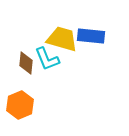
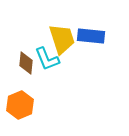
yellow trapezoid: rotated 56 degrees clockwise
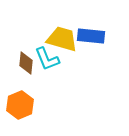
yellow trapezoid: rotated 56 degrees counterclockwise
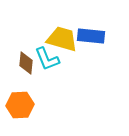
orange hexagon: rotated 20 degrees clockwise
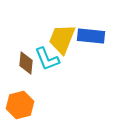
yellow trapezoid: rotated 84 degrees counterclockwise
orange hexagon: rotated 12 degrees counterclockwise
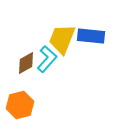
cyan L-shape: rotated 116 degrees counterclockwise
brown diamond: rotated 55 degrees clockwise
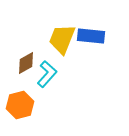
cyan L-shape: moved 15 px down
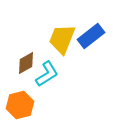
blue rectangle: rotated 44 degrees counterclockwise
cyan L-shape: rotated 16 degrees clockwise
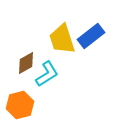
yellow trapezoid: rotated 40 degrees counterclockwise
